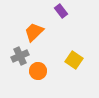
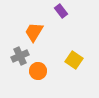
orange trapezoid: rotated 15 degrees counterclockwise
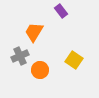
orange circle: moved 2 px right, 1 px up
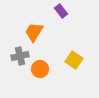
gray cross: rotated 12 degrees clockwise
orange circle: moved 1 px up
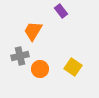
orange trapezoid: moved 1 px left, 1 px up
yellow square: moved 1 px left, 7 px down
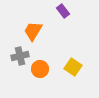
purple rectangle: moved 2 px right
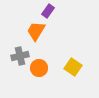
purple rectangle: moved 15 px left; rotated 72 degrees clockwise
orange trapezoid: moved 3 px right
orange circle: moved 1 px left, 1 px up
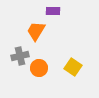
purple rectangle: moved 5 px right; rotated 56 degrees clockwise
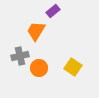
purple rectangle: rotated 40 degrees counterclockwise
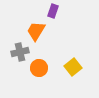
purple rectangle: rotated 32 degrees counterclockwise
gray cross: moved 4 px up
yellow square: rotated 18 degrees clockwise
